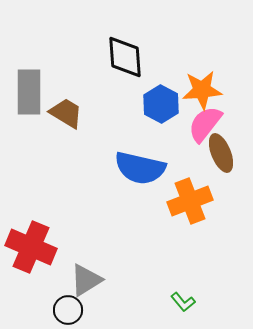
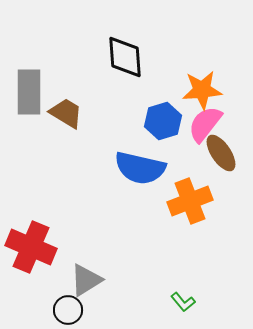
blue hexagon: moved 2 px right, 17 px down; rotated 15 degrees clockwise
brown ellipse: rotated 12 degrees counterclockwise
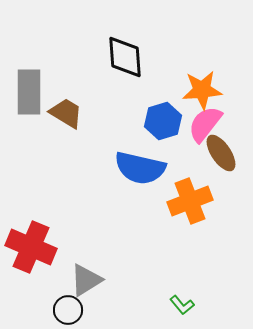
green L-shape: moved 1 px left, 3 px down
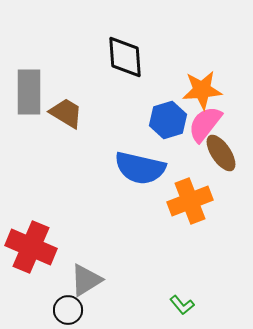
blue hexagon: moved 5 px right, 1 px up
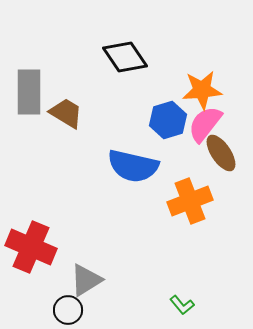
black diamond: rotated 30 degrees counterclockwise
blue semicircle: moved 7 px left, 2 px up
